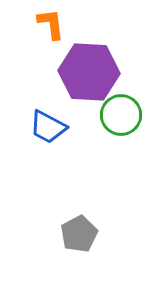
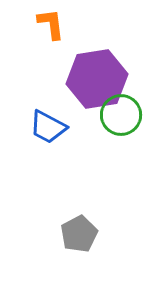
purple hexagon: moved 8 px right, 7 px down; rotated 12 degrees counterclockwise
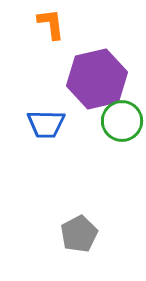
purple hexagon: rotated 4 degrees counterclockwise
green circle: moved 1 px right, 6 px down
blue trapezoid: moved 2 px left, 3 px up; rotated 27 degrees counterclockwise
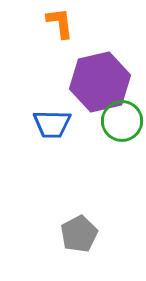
orange L-shape: moved 9 px right, 1 px up
purple hexagon: moved 3 px right, 3 px down
blue trapezoid: moved 6 px right
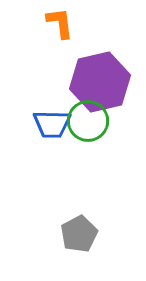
green circle: moved 34 px left
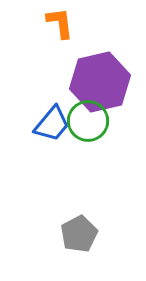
blue trapezoid: rotated 51 degrees counterclockwise
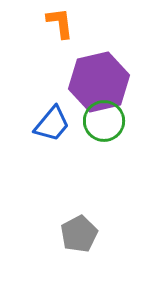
purple hexagon: moved 1 px left
green circle: moved 16 px right
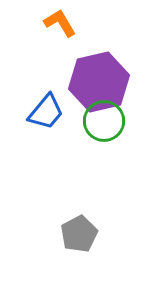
orange L-shape: rotated 24 degrees counterclockwise
blue trapezoid: moved 6 px left, 12 px up
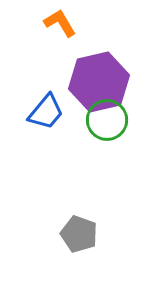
green circle: moved 3 px right, 1 px up
gray pentagon: rotated 24 degrees counterclockwise
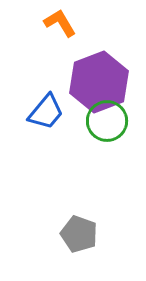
purple hexagon: rotated 8 degrees counterclockwise
green circle: moved 1 px down
